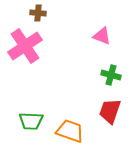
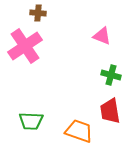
red trapezoid: rotated 28 degrees counterclockwise
orange trapezoid: moved 9 px right
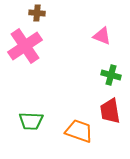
brown cross: moved 1 px left
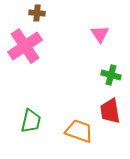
pink triangle: moved 2 px left, 2 px up; rotated 36 degrees clockwise
green trapezoid: rotated 80 degrees counterclockwise
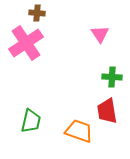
pink cross: moved 1 px right, 3 px up
green cross: moved 1 px right, 2 px down; rotated 12 degrees counterclockwise
red trapezoid: moved 3 px left
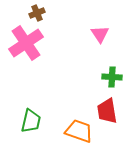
brown cross: rotated 28 degrees counterclockwise
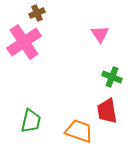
pink cross: moved 2 px left, 1 px up
green cross: rotated 18 degrees clockwise
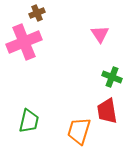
pink cross: rotated 12 degrees clockwise
green trapezoid: moved 2 px left
orange trapezoid: rotated 92 degrees counterclockwise
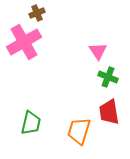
pink triangle: moved 2 px left, 17 px down
pink cross: rotated 8 degrees counterclockwise
green cross: moved 4 px left
red trapezoid: moved 2 px right, 1 px down
green trapezoid: moved 2 px right, 2 px down
